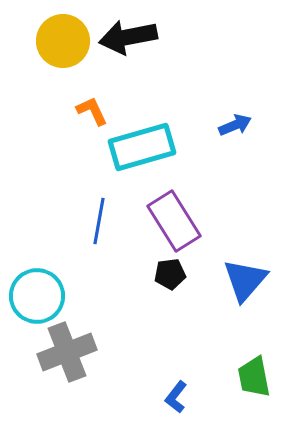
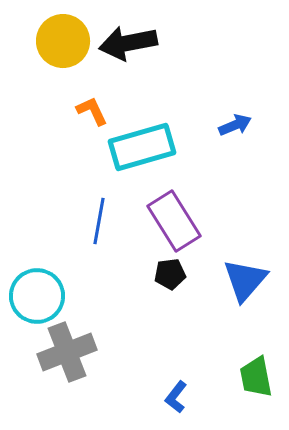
black arrow: moved 6 px down
green trapezoid: moved 2 px right
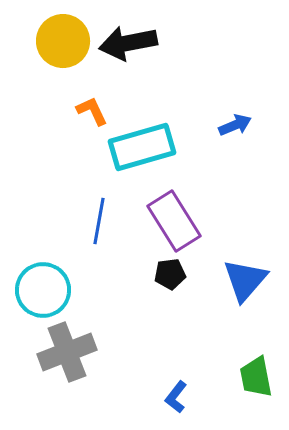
cyan circle: moved 6 px right, 6 px up
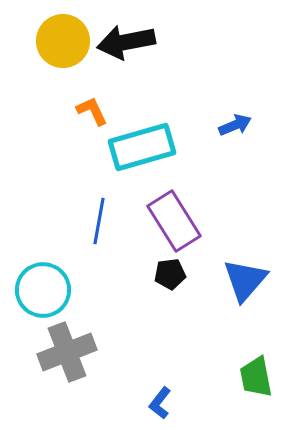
black arrow: moved 2 px left, 1 px up
blue L-shape: moved 16 px left, 6 px down
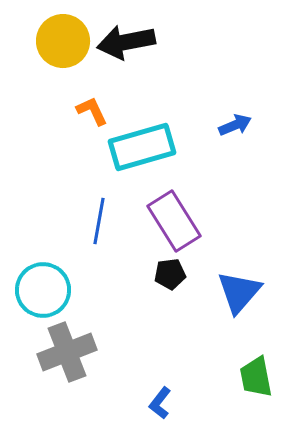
blue triangle: moved 6 px left, 12 px down
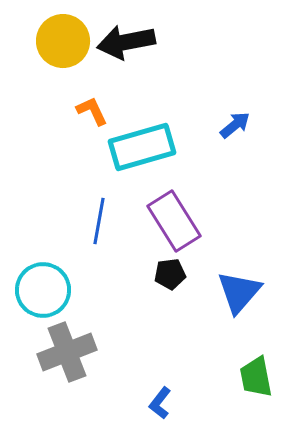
blue arrow: rotated 16 degrees counterclockwise
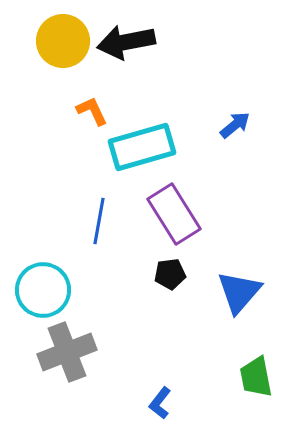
purple rectangle: moved 7 px up
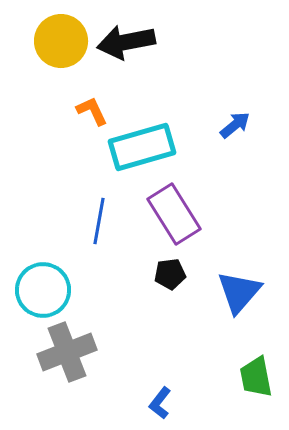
yellow circle: moved 2 px left
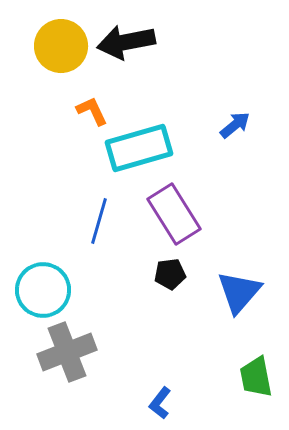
yellow circle: moved 5 px down
cyan rectangle: moved 3 px left, 1 px down
blue line: rotated 6 degrees clockwise
